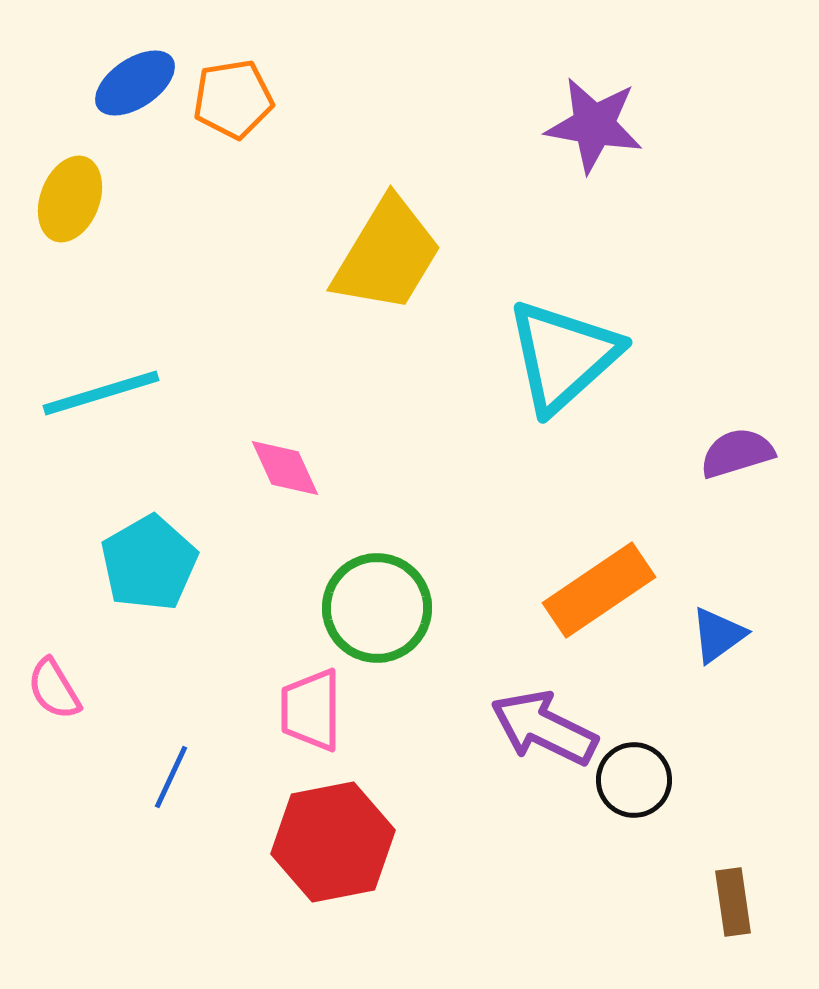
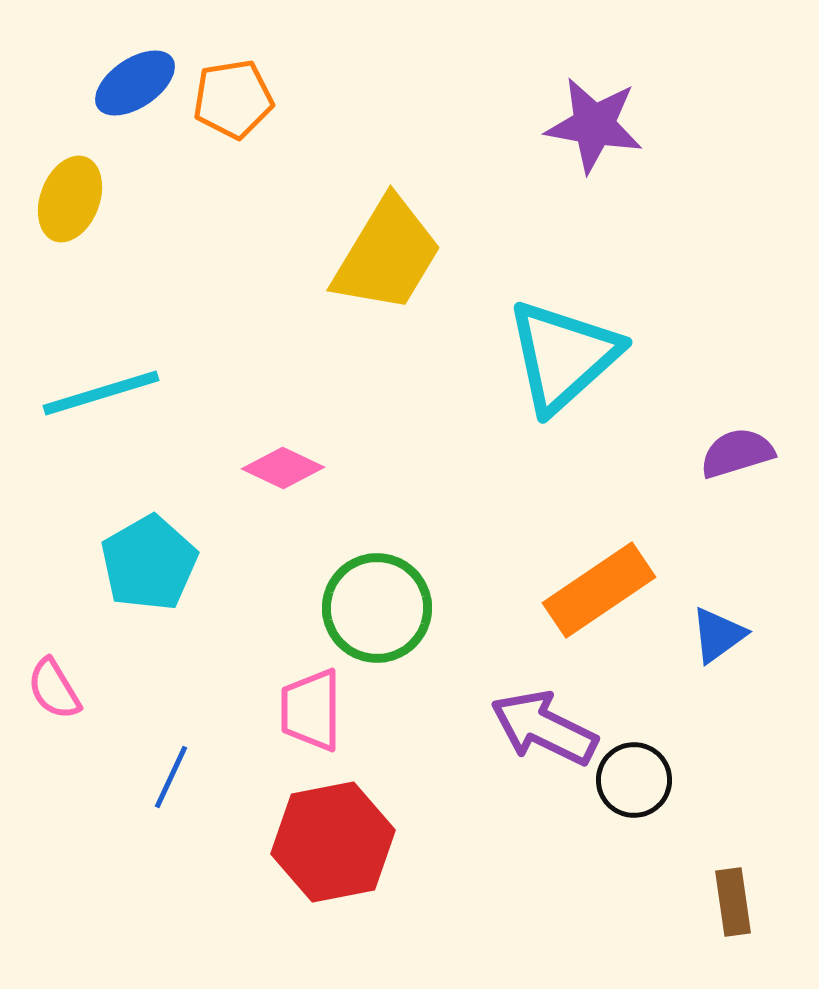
pink diamond: moved 2 px left; rotated 40 degrees counterclockwise
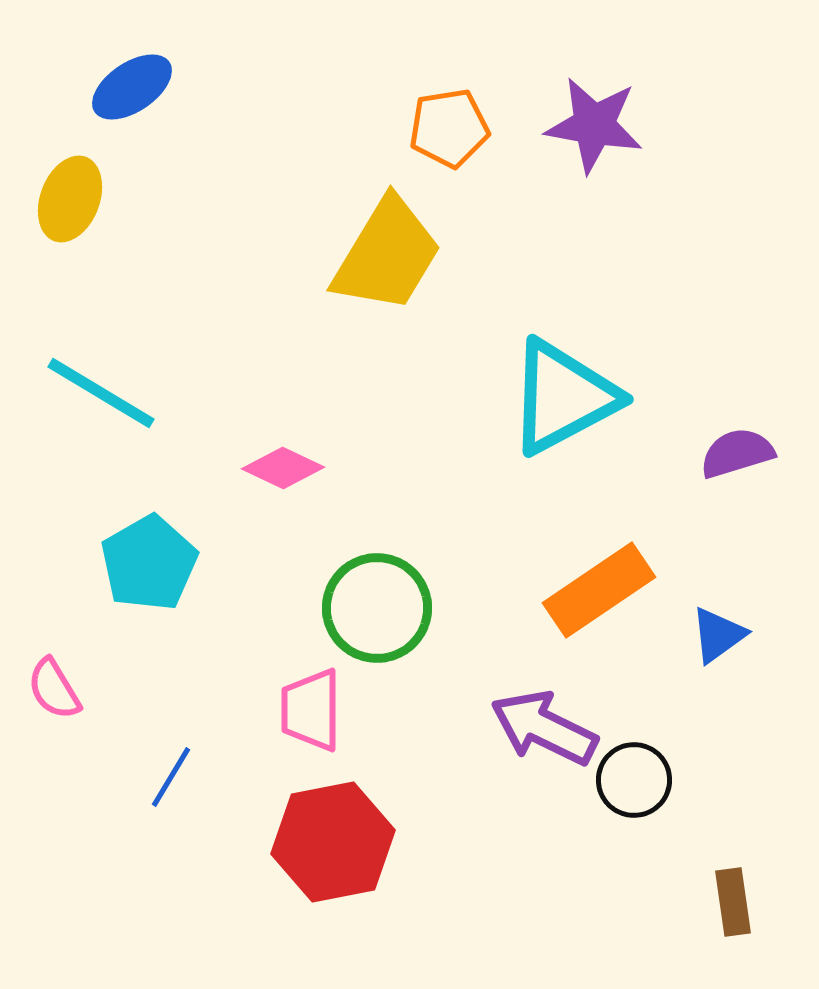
blue ellipse: moved 3 px left, 4 px down
orange pentagon: moved 216 px right, 29 px down
cyan triangle: moved 41 px down; rotated 14 degrees clockwise
cyan line: rotated 48 degrees clockwise
blue line: rotated 6 degrees clockwise
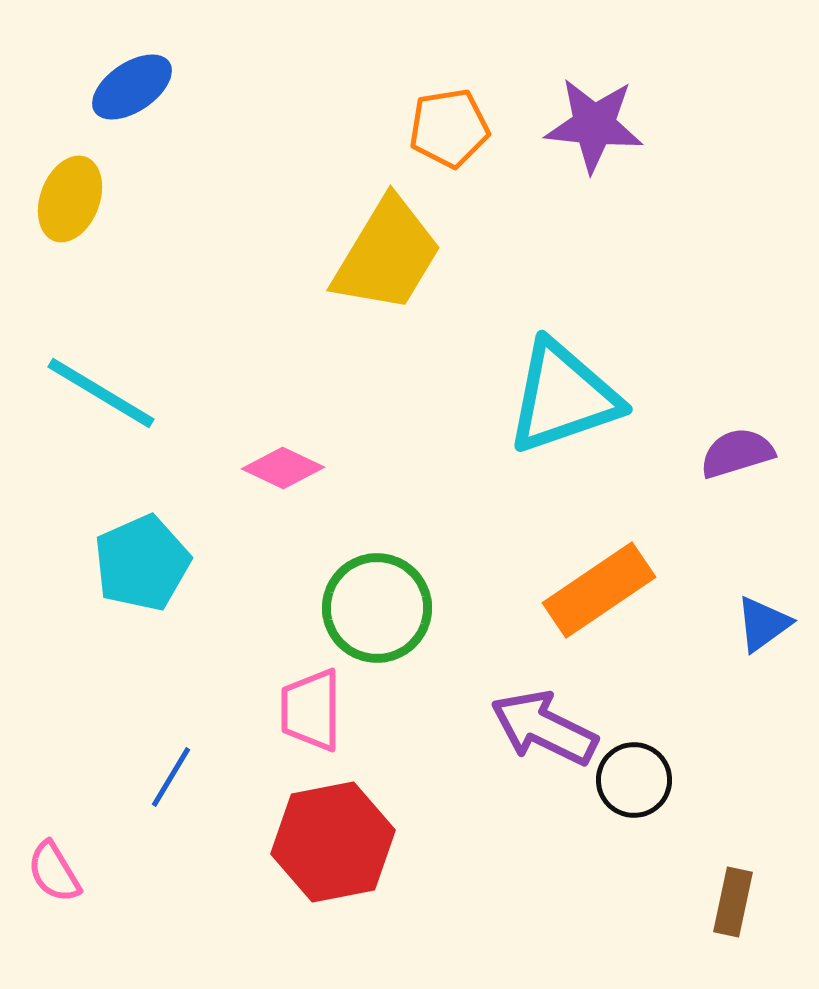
purple star: rotated 4 degrees counterclockwise
cyan triangle: rotated 9 degrees clockwise
cyan pentagon: moved 7 px left; rotated 6 degrees clockwise
blue triangle: moved 45 px right, 11 px up
pink semicircle: moved 183 px down
brown rectangle: rotated 20 degrees clockwise
